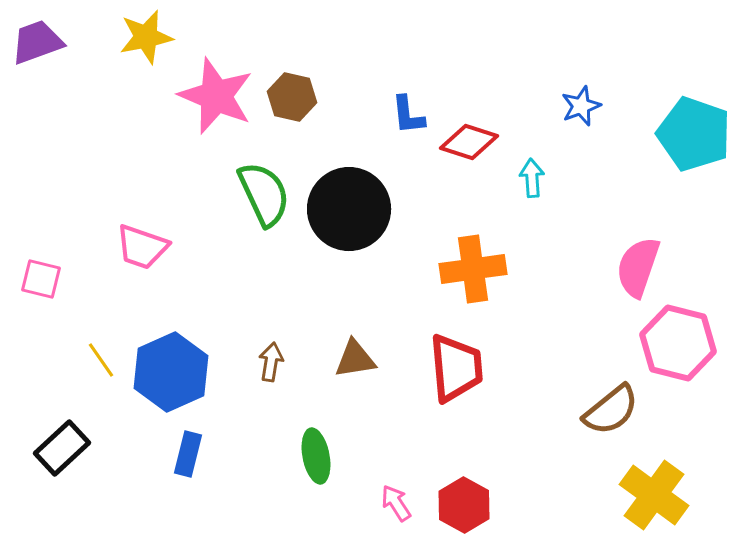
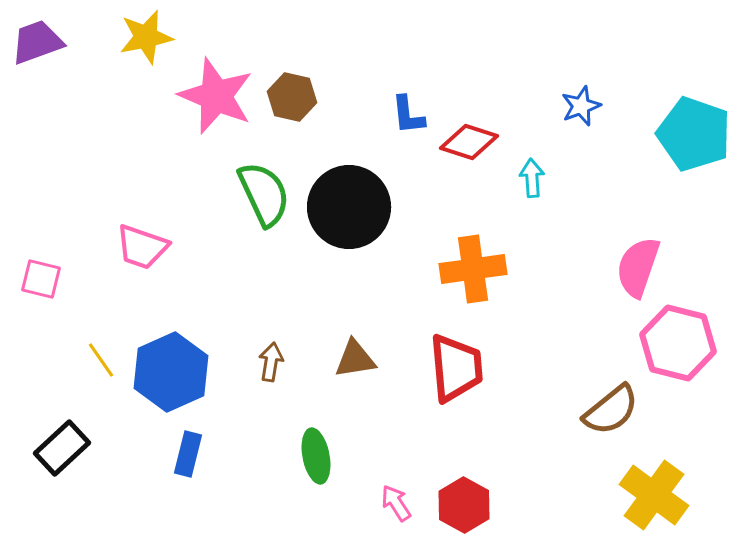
black circle: moved 2 px up
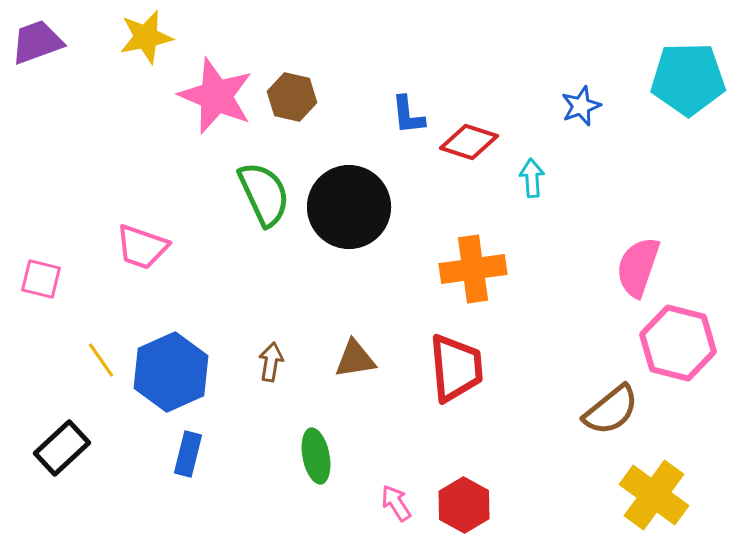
cyan pentagon: moved 6 px left, 55 px up; rotated 20 degrees counterclockwise
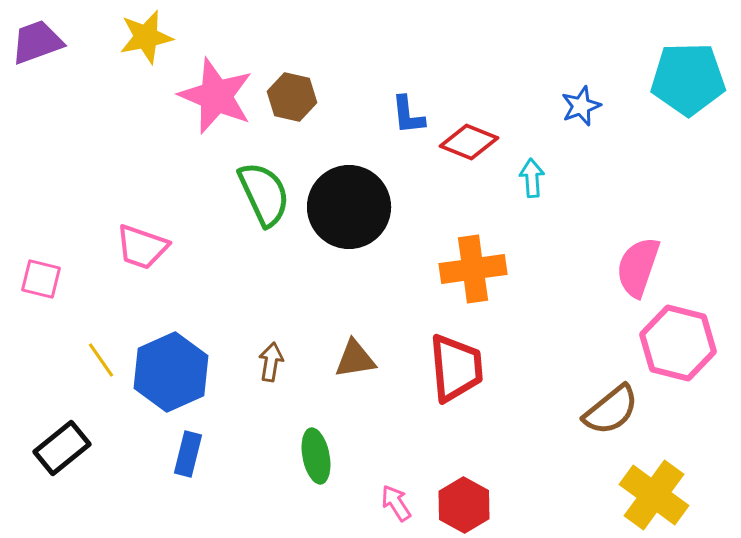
red diamond: rotated 4 degrees clockwise
black rectangle: rotated 4 degrees clockwise
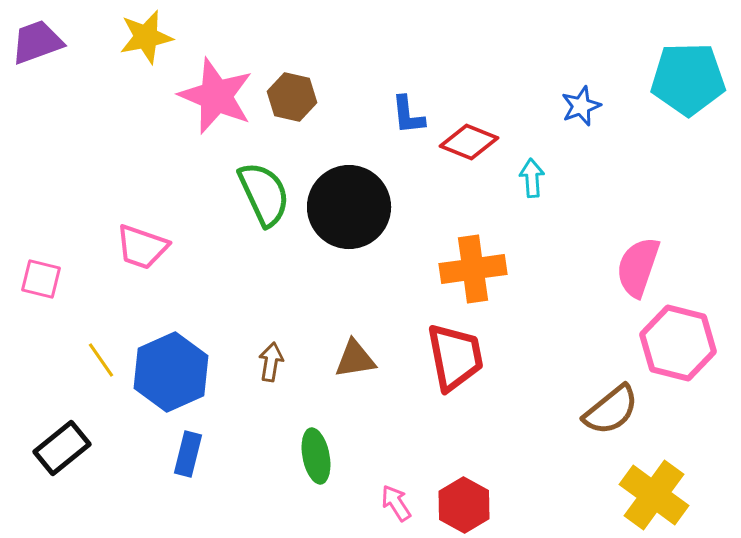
red trapezoid: moved 1 px left, 11 px up; rotated 6 degrees counterclockwise
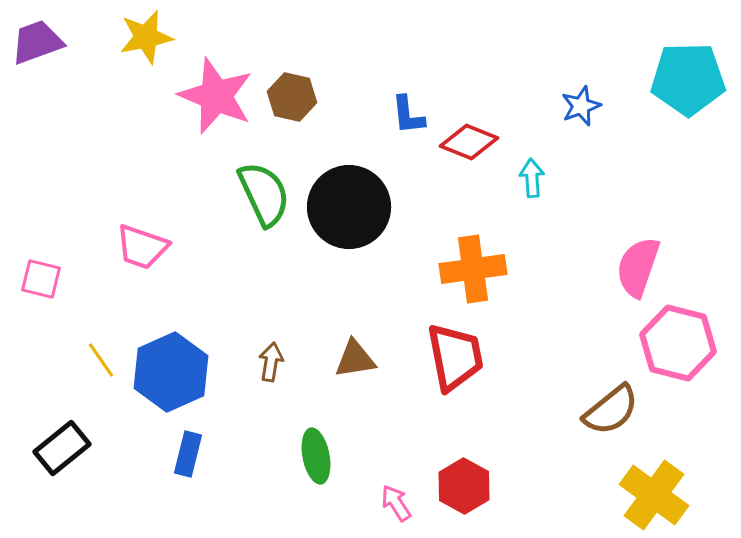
red hexagon: moved 19 px up
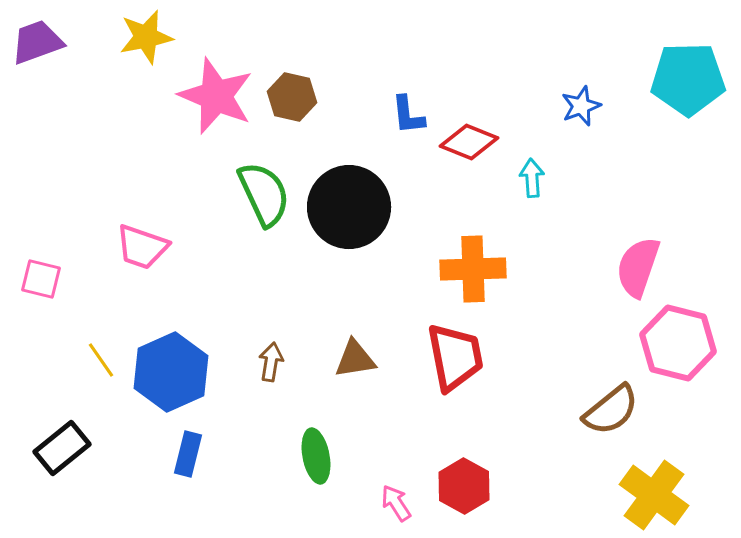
orange cross: rotated 6 degrees clockwise
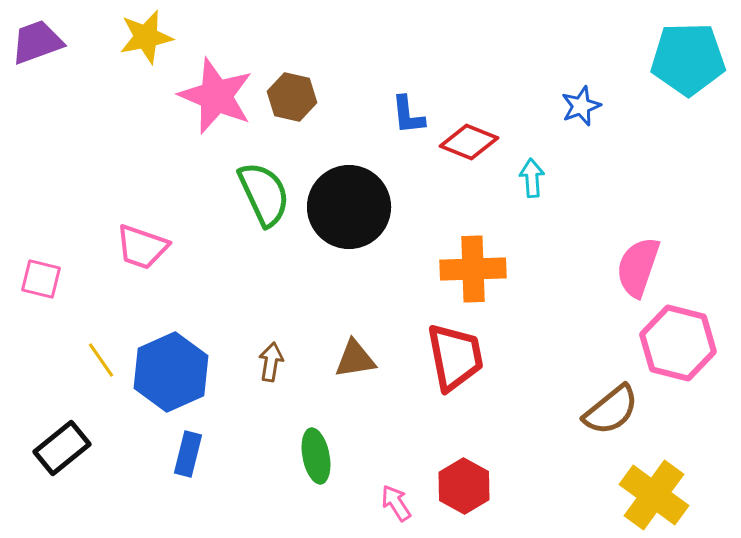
cyan pentagon: moved 20 px up
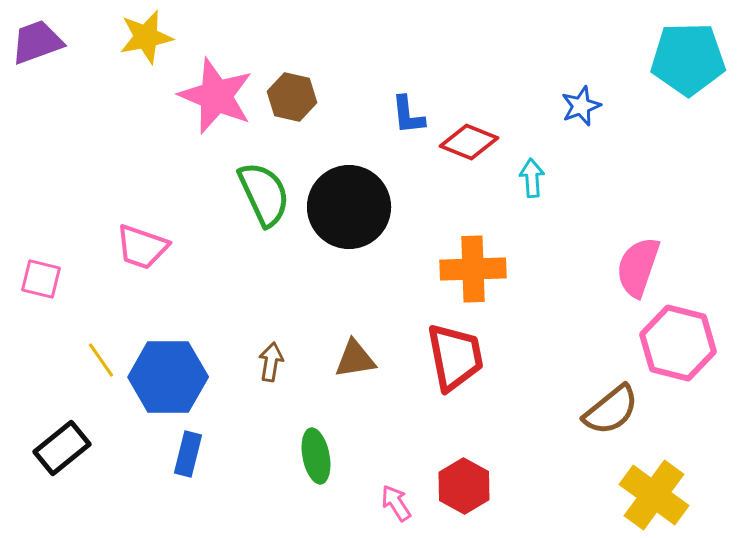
blue hexagon: moved 3 px left, 5 px down; rotated 24 degrees clockwise
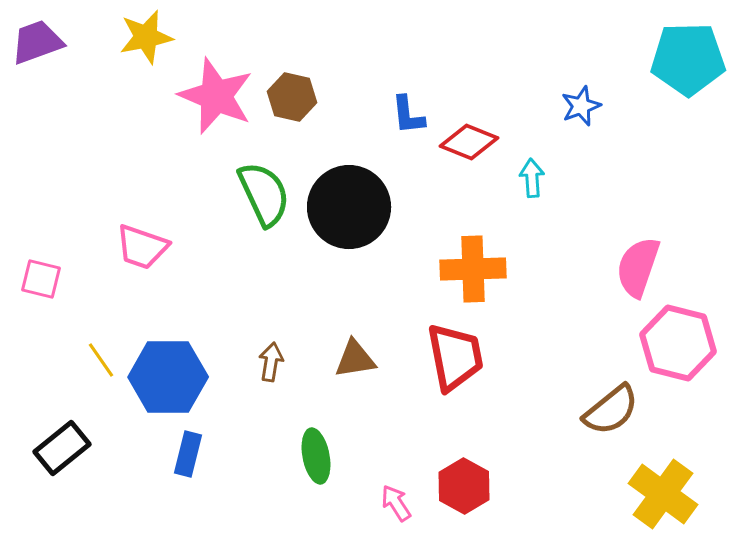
yellow cross: moved 9 px right, 1 px up
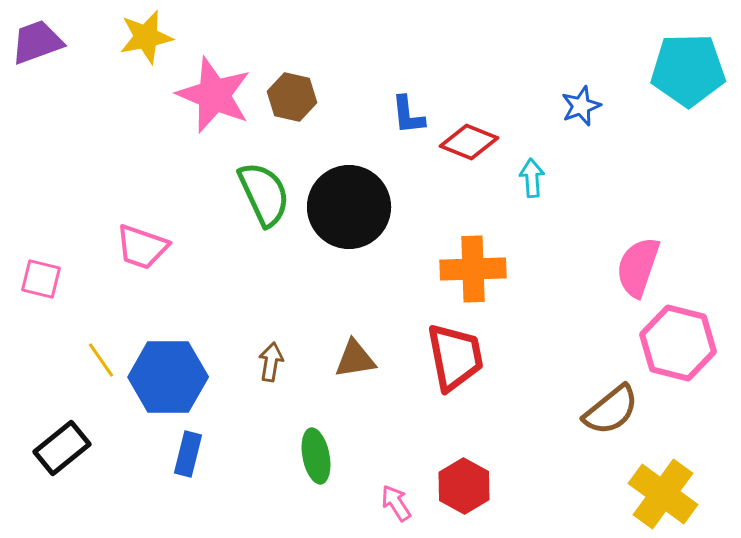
cyan pentagon: moved 11 px down
pink star: moved 2 px left, 1 px up
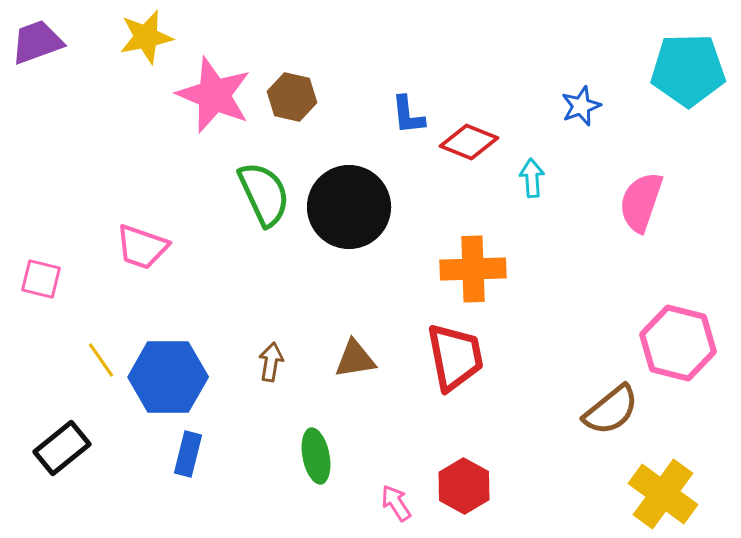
pink semicircle: moved 3 px right, 65 px up
